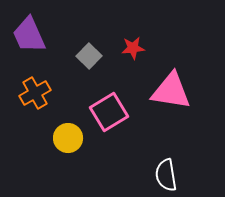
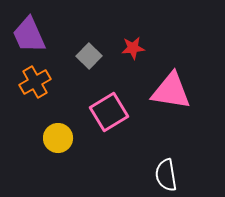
orange cross: moved 11 px up
yellow circle: moved 10 px left
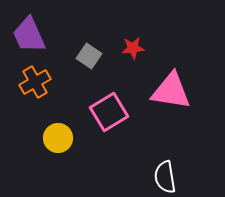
gray square: rotated 10 degrees counterclockwise
white semicircle: moved 1 px left, 2 px down
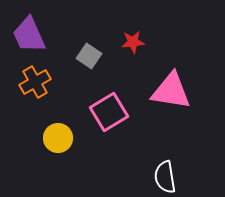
red star: moved 6 px up
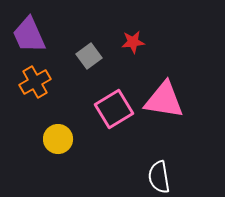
gray square: rotated 20 degrees clockwise
pink triangle: moved 7 px left, 9 px down
pink square: moved 5 px right, 3 px up
yellow circle: moved 1 px down
white semicircle: moved 6 px left
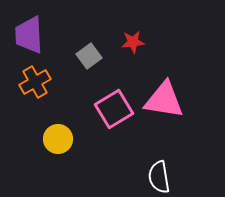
purple trapezoid: rotated 21 degrees clockwise
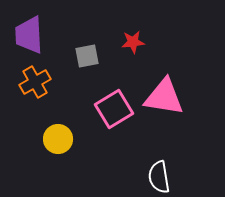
gray square: moved 2 px left; rotated 25 degrees clockwise
pink triangle: moved 3 px up
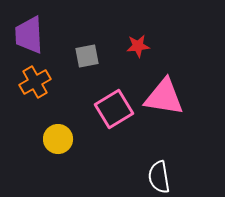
red star: moved 5 px right, 4 px down
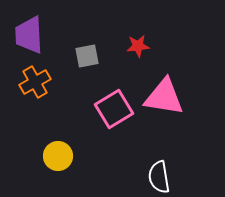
yellow circle: moved 17 px down
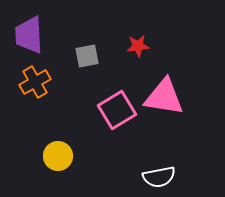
pink square: moved 3 px right, 1 px down
white semicircle: rotated 92 degrees counterclockwise
